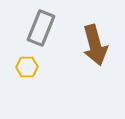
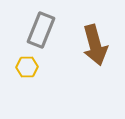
gray rectangle: moved 2 px down
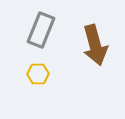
yellow hexagon: moved 11 px right, 7 px down
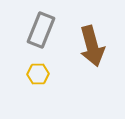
brown arrow: moved 3 px left, 1 px down
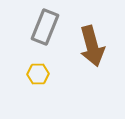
gray rectangle: moved 4 px right, 3 px up
